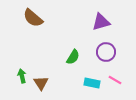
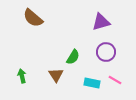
brown triangle: moved 15 px right, 8 px up
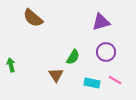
green arrow: moved 11 px left, 11 px up
